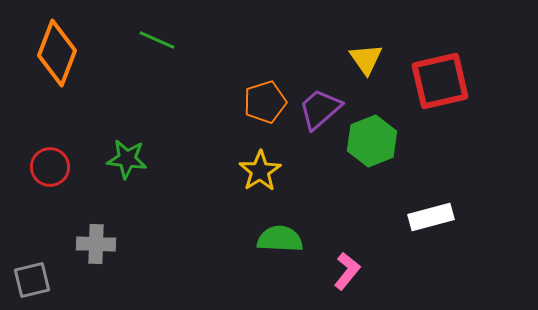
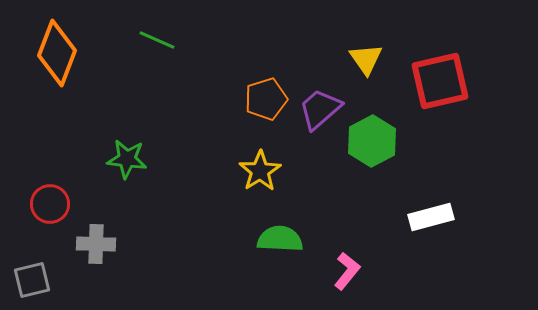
orange pentagon: moved 1 px right, 3 px up
green hexagon: rotated 6 degrees counterclockwise
red circle: moved 37 px down
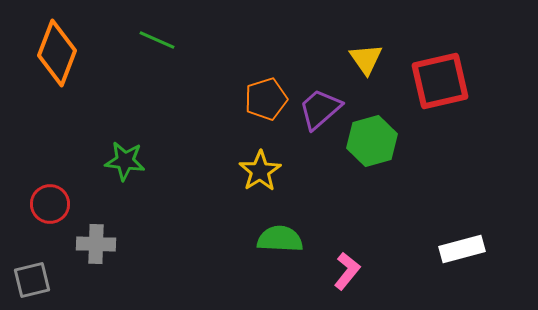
green hexagon: rotated 12 degrees clockwise
green star: moved 2 px left, 2 px down
white rectangle: moved 31 px right, 32 px down
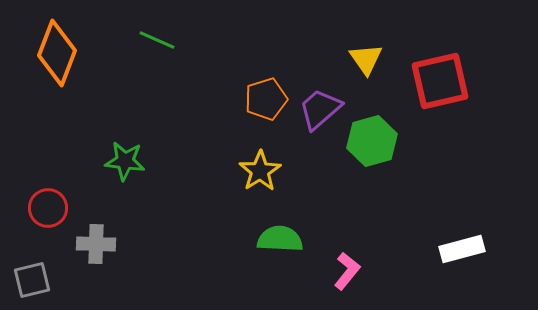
red circle: moved 2 px left, 4 px down
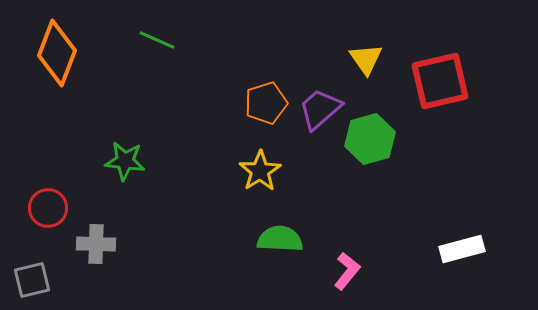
orange pentagon: moved 4 px down
green hexagon: moved 2 px left, 2 px up
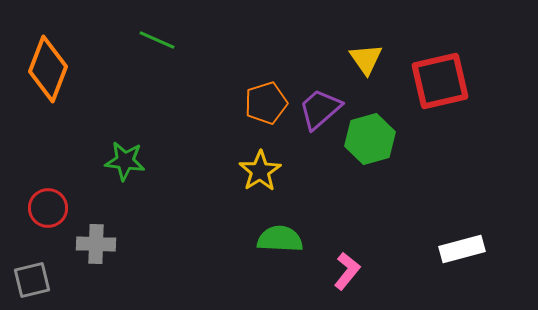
orange diamond: moved 9 px left, 16 px down
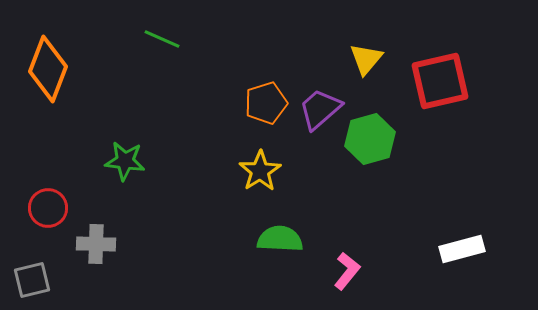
green line: moved 5 px right, 1 px up
yellow triangle: rotated 15 degrees clockwise
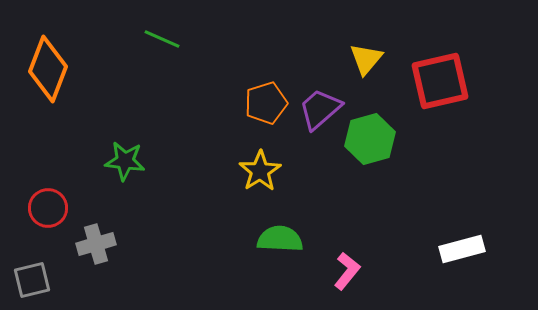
gray cross: rotated 18 degrees counterclockwise
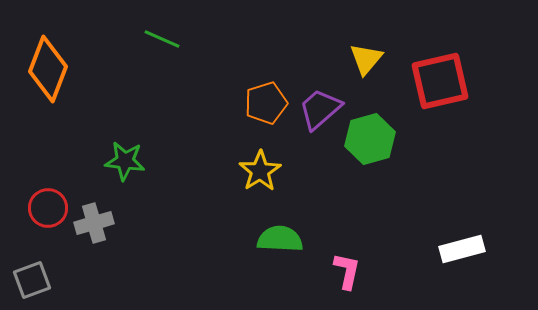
gray cross: moved 2 px left, 21 px up
pink L-shape: rotated 27 degrees counterclockwise
gray square: rotated 6 degrees counterclockwise
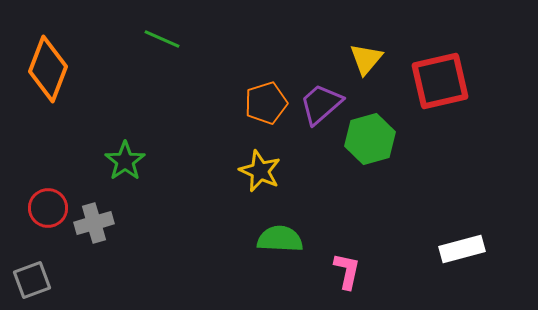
purple trapezoid: moved 1 px right, 5 px up
green star: rotated 30 degrees clockwise
yellow star: rotated 15 degrees counterclockwise
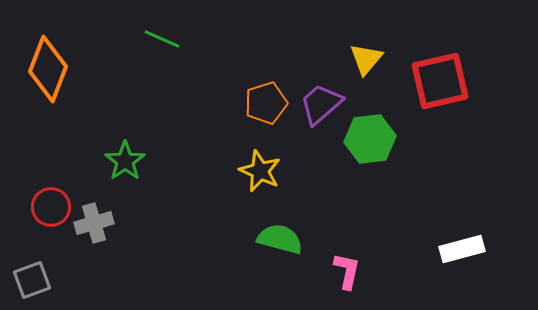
green hexagon: rotated 9 degrees clockwise
red circle: moved 3 px right, 1 px up
green semicircle: rotated 12 degrees clockwise
